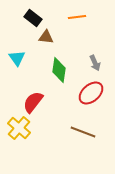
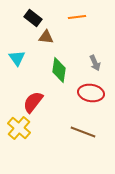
red ellipse: rotated 50 degrees clockwise
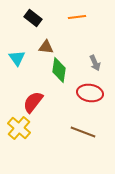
brown triangle: moved 10 px down
red ellipse: moved 1 px left
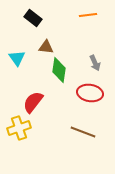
orange line: moved 11 px right, 2 px up
yellow cross: rotated 30 degrees clockwise
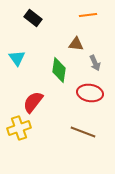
brown triangle: moved 30 px right, 3 px up
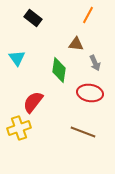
orange line: rotated 54 degrees counterclockwise
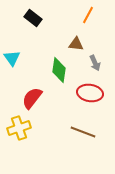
cyan triangle: moved 5 px left
red semicircle: moved 1 px left, 4 px up
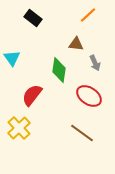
orange line: rotated 18 degrees clockwise
red ellipse: moved 1 px left, 3 px down; rotated 25 degrees clockwise
red semicircle: moved 3 px up
yellow cross: rotated 25 degrees counterclockwise
brown line: moved 1 px left, 1 px down; rotated 15 degrees clockwise
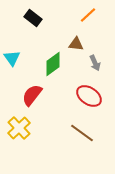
green diamond: moved 6 px left, 6 px up; rotated 45 degrees clockwise
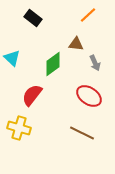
cyan triangle: rotated 12 degrees counterclockwise
yellow cross: rotated 30 degrees counterclockwise
brown line: rotated 10 degrees counterclockwise
